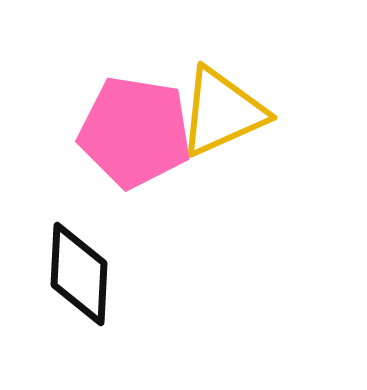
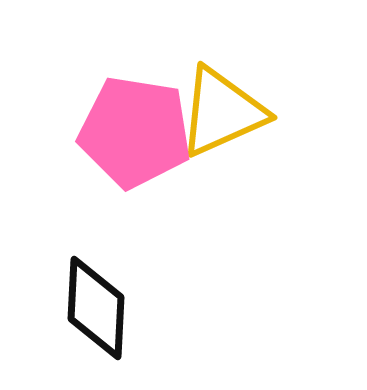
black diamond: moved 17 px right, 34 px down
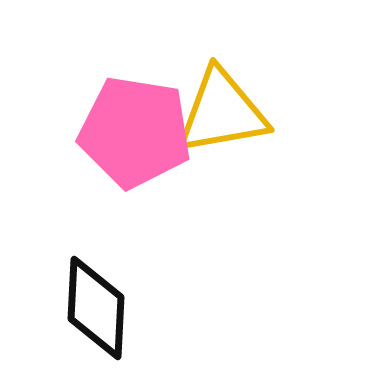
yellow triangle: rotated 14 degrees clockwise
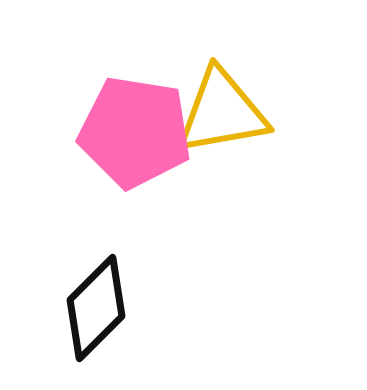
black diamond: rotated 42 degrees clockwise
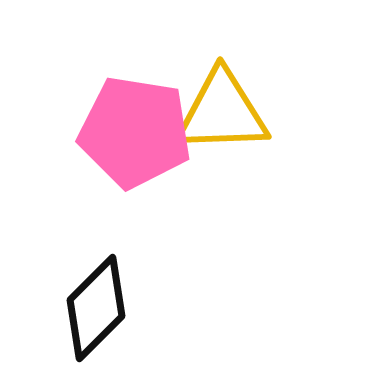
yellow triangle: rotated 8 degrees clockwise
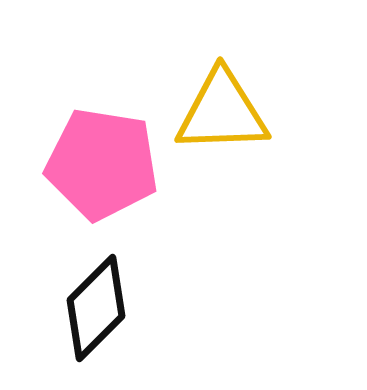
pink pentagon: moved 33 px left, 32 px down
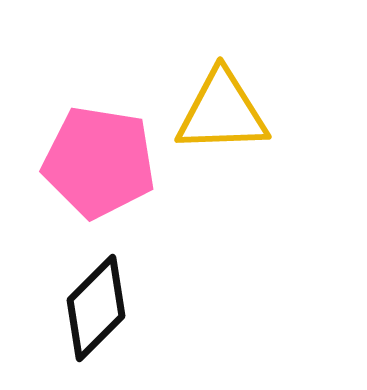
pink pentagon: moved 3 px left, 2 px up
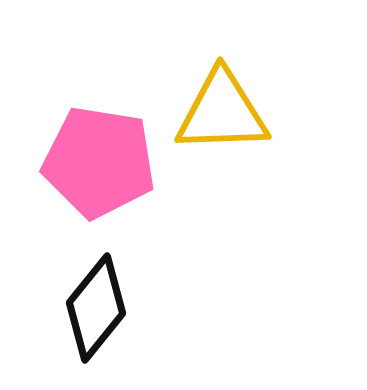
black diamond: rotated 6 degrees counterclockwise
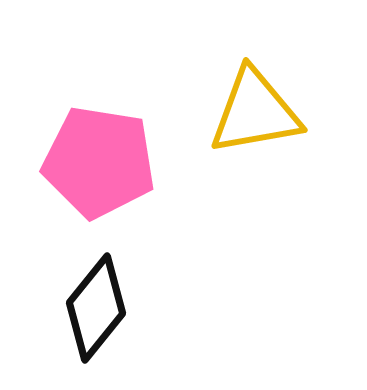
yellow triangle: moved 33 px right; rotated 8 degrees counterclockwise
